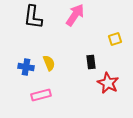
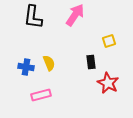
yellow square: moved 6 px left, 2 px down
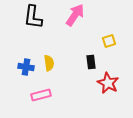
yellow semicircle: rotated 14 degrees clockwise
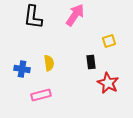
blue cross: moved 4 px left, 2 px down
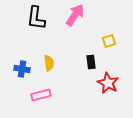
black L-shape: moved 3 px right, 1 px down
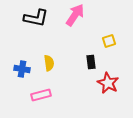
black L-shape: rotated 85 degrees counterclockwise
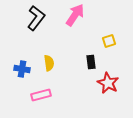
black L-shape: rotated 65 degrees counterclockwise
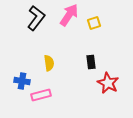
pink arrow: moved 6 px left
yellow square: moved 15 px left, 18 px up
blue cross: moved 12 px down
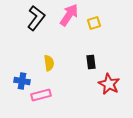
red star: moved 1 px right, 1 px down
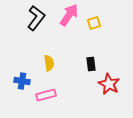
black rectangle: moved 2 px down
pink rectangle: moved 5 px right
